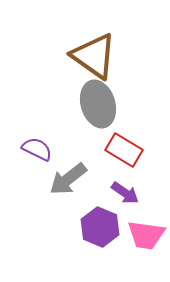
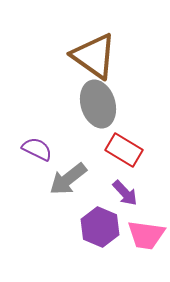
purple arrow: rotated 12 degrees clockwise
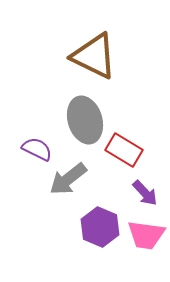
brown triangle: rotated 9 degrees counterclockwise
gray ellipse: moved 13 px left, 16 px down
purple arrow: moved 20 px right
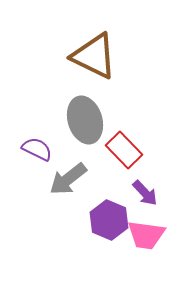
red rectangle: rotated 15 degrees clockwise
purple hexagon: moved 9 px right, 7 px up
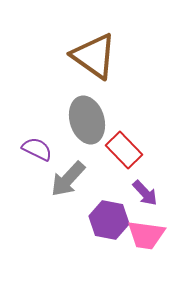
brown triangle: rotated 9 degrees clockwise
gray ellipse: moved 2 px right
gray arrow: rotated 9 degrees counterclockwise
purple hexagon: rotated 12 degrees counterclockwise
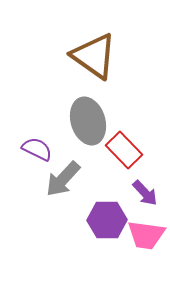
gray ellipse: moved 1 px right, 1 px down
gray arrow: moved 5 px left
purple hexagon: moved 2 px left; rotated 12 degrees counterclockwise
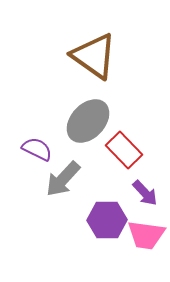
gray ellipse: rotated 60 degrees clockwise
